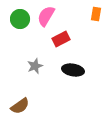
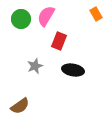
orange rectangle: rotated 40 degrees counterclockwise
green circle: moved 1 px right
red rectangle: moved 2 px left, 2 px down; rotated 42 degrees counterclockwise
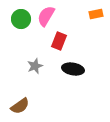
orange rectangle: rotated 72 degrees counterclockwise
black ellipse: moved 1 px up
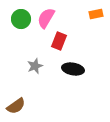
pink semicircle: moved 2 px down
brown semicircle: moved 4 px left
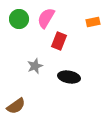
orange rectangle: moved 3 px left, 8 px down
green circle: moved 2 px left
black ellipse: moved 4 px left, 8 px down
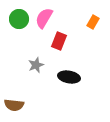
pink semicircle: moved 2 px left
orange rectangle: rotated 48 degrees counterclockwise
gray star: moved 1 px right, 1 px up
brown semicircle: moved 2 px left, 1 px up; rotated 42 degrees clockwise
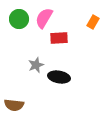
red rectangle: moved 3 px up; rotated 66 degrees clockwise
black ellipse: moved 10 px left
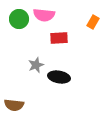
pink semicircle: moved 3 px up; rotated 115 degrees counterclockwise
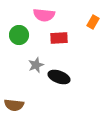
green circle: moved 16 px down
black ellipse: rotated 10 degrees clockwise
